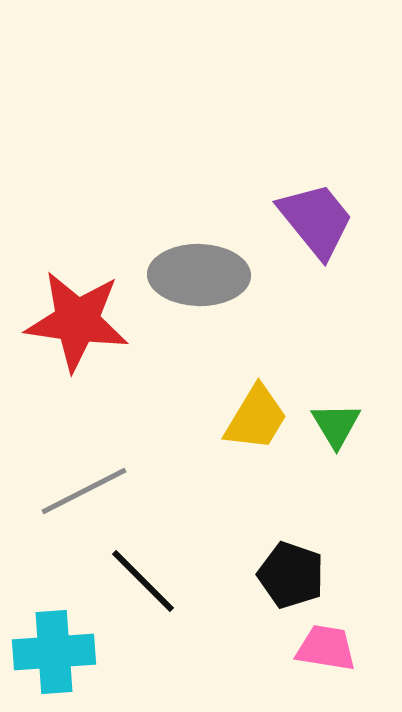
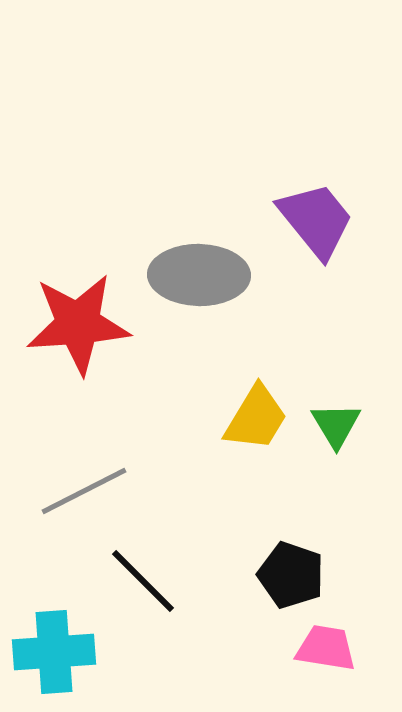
red star: moved 1 px right, 3 px down; rotated 12 degrees counterclockwise
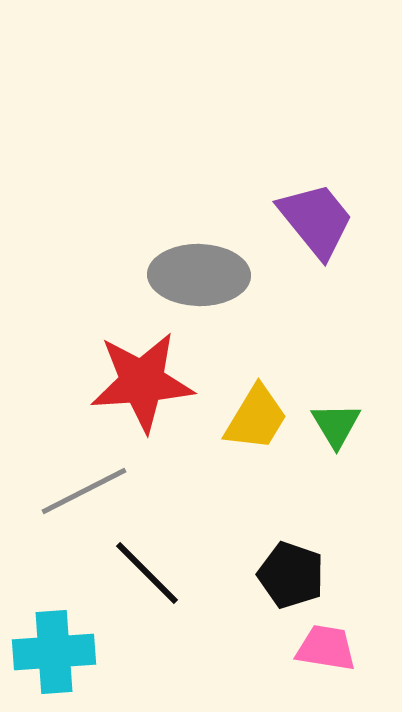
red star: moved 64 px right, 58 px down
black line: moved 4 px right, 8 px up
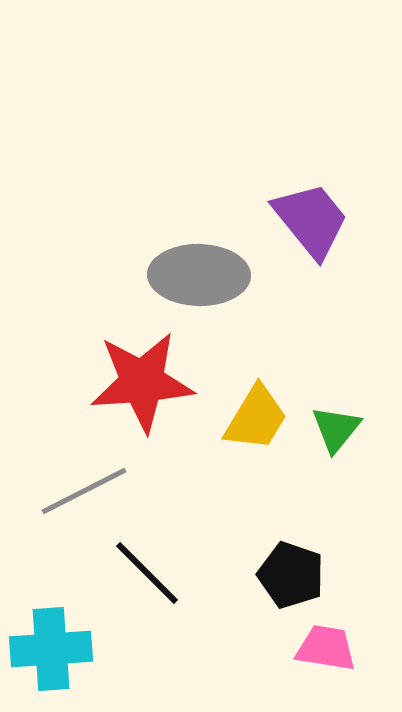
purple trapezoid: moved 5 px left
green triangle: moved 4 px down; rotated 10 degrees clockwise
cyan cross: moved 3 px left, 3 px up
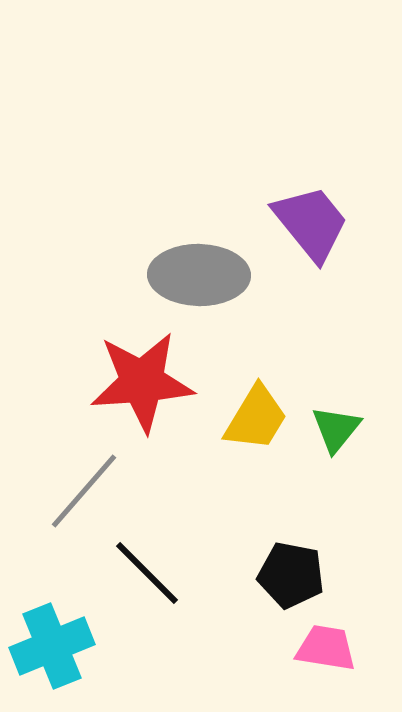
purple trapezoid: moved 3 px down
gray line: rotated 22 degrees counterclockwise
black pentagon: rotated 8 degrees counterclockwise
cyan cross: moved 1 px right, 3 px up; rotated 18 degrees counterclockwise
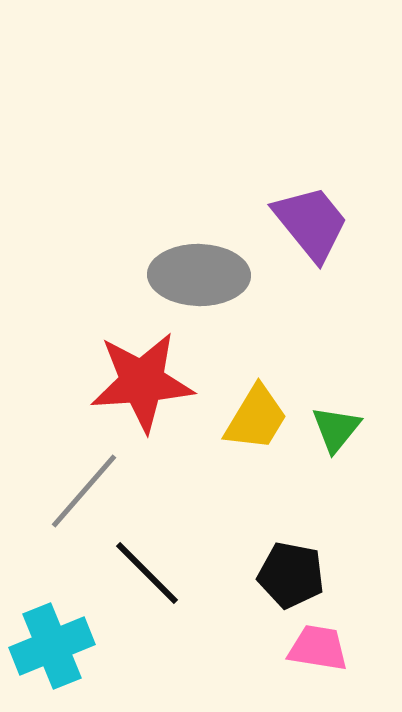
pink trapezoid: moved 8 px left
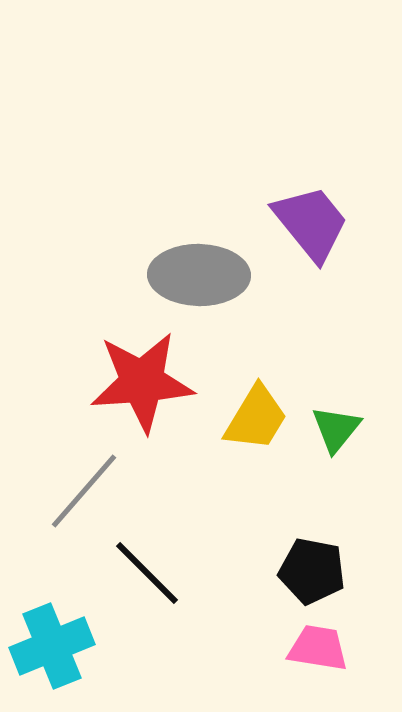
black pentagon: moved 21 px right, 4 px up
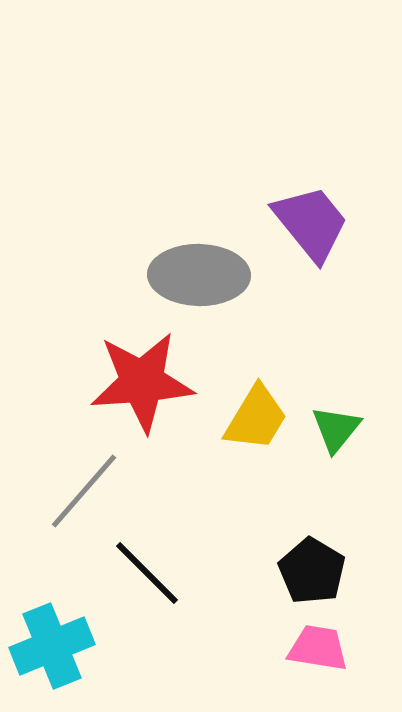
black pentagon: rotated 20 degrees clockwise
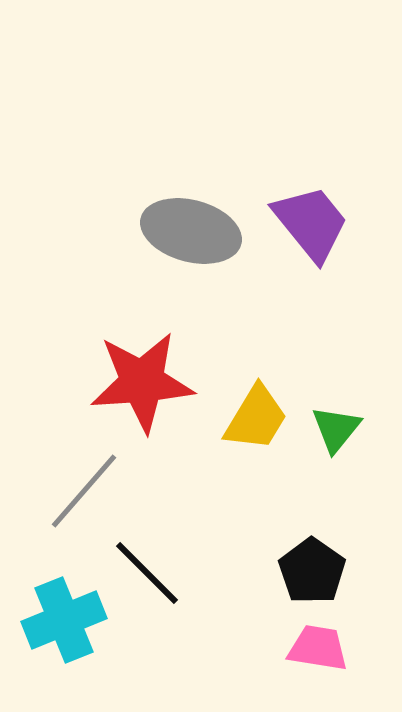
gray ellipse: moved 8 px left, 44 px up; rotated 14 degrees clockwise
black pentagon: rotated 4 degrees clockwise
cyan cross: moved 12 px right, 26 px up
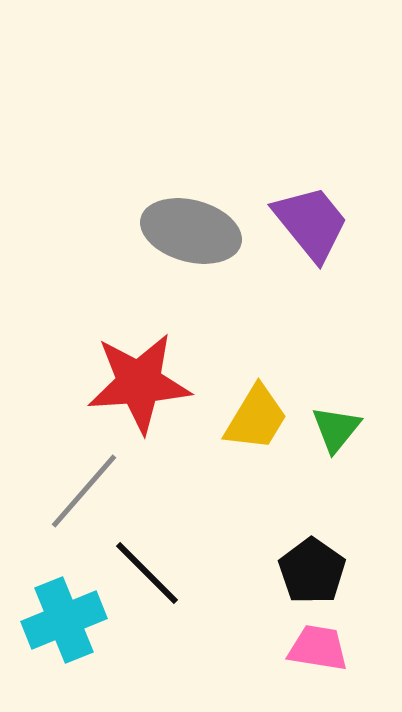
red star: moved 3 px left, 1 px down
